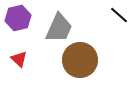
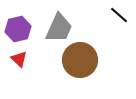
purple hexagon: moved 11 px down
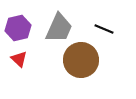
black line: moved 15 px left, 14 px down; rotated 18 degrees counterclockwise
purple hexagon: moved 1 px up
brown circle: moved 1 px right
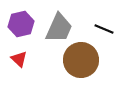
purple hexagon: moved 3 px right, 4 px up
